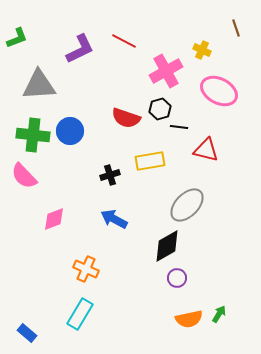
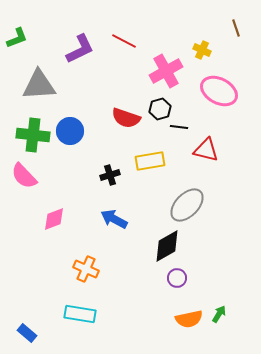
cyan rectangle: rotated 68 degrees clockwise
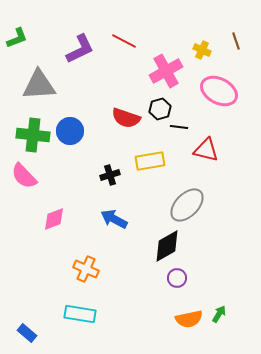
brown line: moved 13 px down
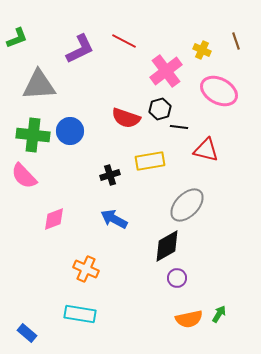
pink cross: rotated 8 degrees counterclockwise
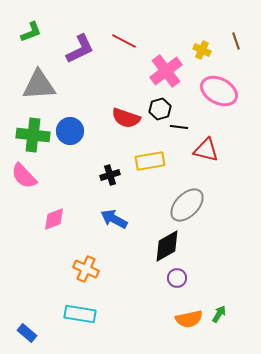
green L-shape: moved 14 px right, 6 px up
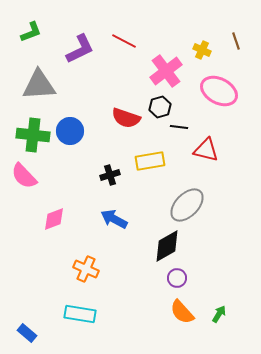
black hexagon: moved 2 px up
orange semicircle: moved 7 px left, 7 px up; rotated 60 degrees clockwise
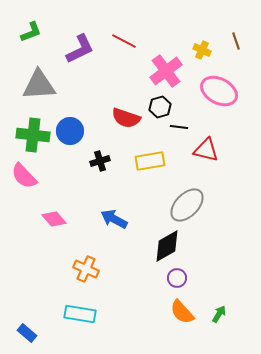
black cross: moved 10 px left, 14 px up
pink diamond: rotated 70 degrees clockwise
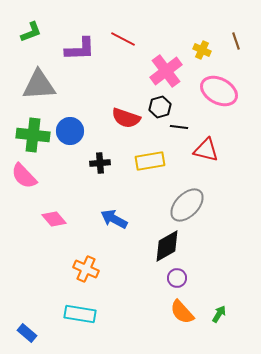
red line: moved 1 px left, 2 px up
purple L-shape: rotated 24 degrees clockwise
black cross: moved 2 px down; rotated 12 degrees clockwise
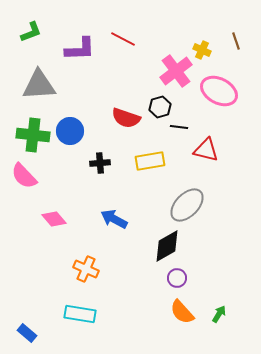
pink cross: moved 10 px right
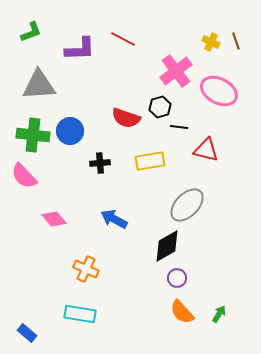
yellow cross: moved 9 px right, 8 px up
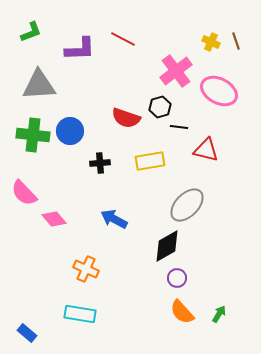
pink semicircle: moved 17 px down
